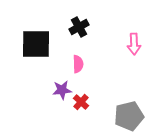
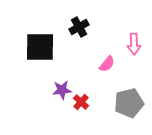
black square: moved 4 px right, 3 px down
pink semicircle: moved 29 px right; rotated 42 degrees clockwise
gray pentagon: moved 13 px up
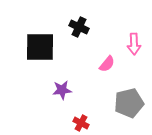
black cross: rotated 36 degrees counterclockwise
red cross: moved 21 px down; rotated 14 degrees counterclockwise
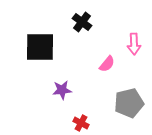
black cross: moved 3 px right, 5 px up; rotated 12 degrees clockwise
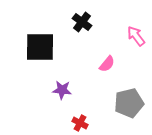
pink arrow: moved 2 px right, 8 px up; rotated 145 degrees clockwise
purple star: rotated 12 degrees clockwise
red cross: moved 1 px left
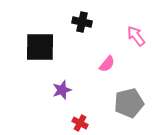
black cross: rotated 24 degrees counterclockwise
purple star: rotated 24 degrees counterclockwise
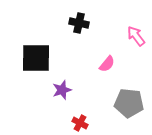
black cross: moved 3 px left, 1 px down
black square: moved 4 px left, 11 px down
gray pentagon: rotated 20 degrees clockwise
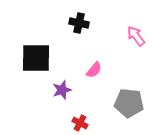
pink semicircle: moved 13 px left, 6 px down
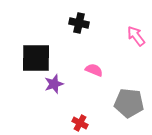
pink semicircle: rotated 108 degrees counterclockwise
purple star: moved 8 px left, 6 px up
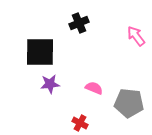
black cross: rotated 36 degrees counterclockwise
black square: moved 4 px right, 6 px up
pink semicircle: moved 18 px down
purple star: moved 4 px left; rotated 12 degrees clockwise
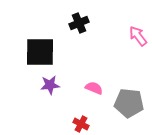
pink arrow: moved 2 px right
purple star: moved 1 px down
red cross: moved 1 px right, 1 px down
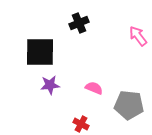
gray pentagon: moved 2 px down
